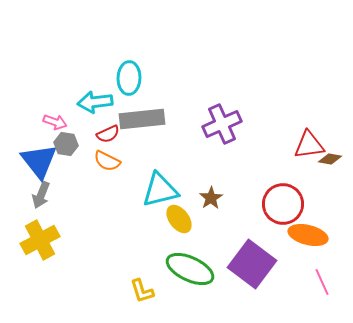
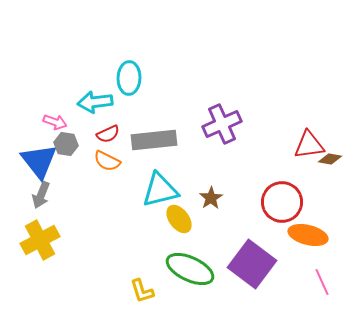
gray rectangle: moved 12 px right, 21 px down
red circle: moved 1 px left, 2 px up
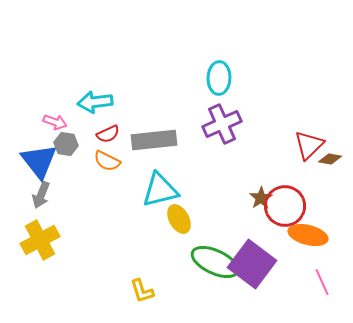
cyan ellipse: moved 90 px right
red triangle: rotated 36 degrees counterclockwise
brown star: moved 50 px right
red circle: moved 3 px right, 4 px down
yellow ellipse: rotated 8 degrees clockwise
green ellipse: moved 25 px right, 7 px up
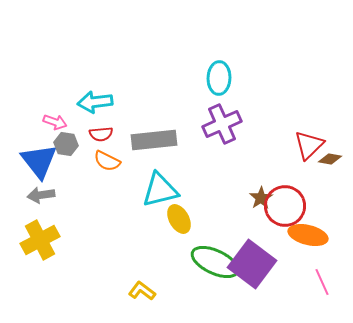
red semicircle: moved 7 px left; rotated 20 degrees clockwise
gray arrow: rotated 60 degrees clockwise
yellow L-shape: rotated 144 degrees clockwise
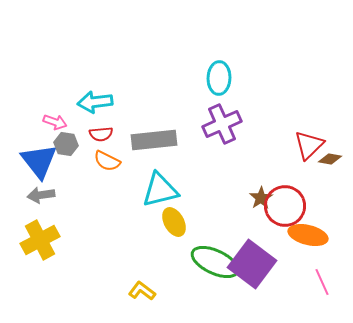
yellow ellipse: moved 5 px left, 3 px down
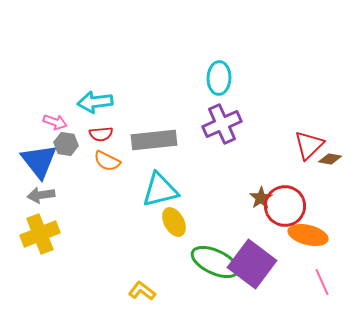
yellow cross: moved 6 px up; rotated 6 degrees clockwise
